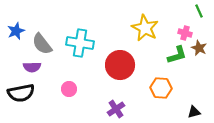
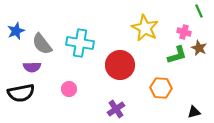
pink cross: moved 1 px left, 1 px up
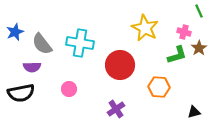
blue star: moved 1 px left, 1 px down
brown star: rotated 14 degrees clockwise
orange hexagon: moved 2 px left, 1 px up
